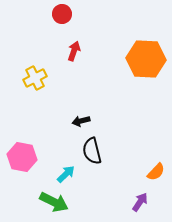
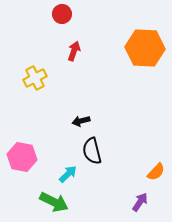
orange hexagon: moved 1 px left, 11 px up
cyan arrow: moved 2 px right
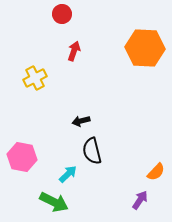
purple arrow: moved 2 px up
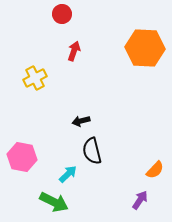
orange semicircle: moved 1 px left, 2 px up
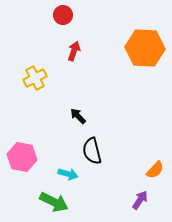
red circle: moved 1 px right, 1 px down
black arrow: moved 3 px left, 5 px up; rotated 60 degrees clockwise
cyan arrow: rotated 60 degrees clockwise
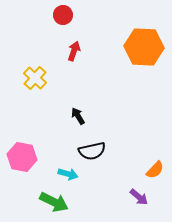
orange hexagon: moved 1 px left, 1 px up
yellow cross: rotated 20 degrees counterclockwise
black arrow: rotated 12 degrees clockwise
black semicircle: rotated 88 degrees counterclockwise
purple arrow: moved 1 px left, 3 px up; rotated 96 degrees clockwise
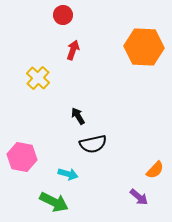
red arrow: moved 1 px left, 1 px up
yellow cross: moved 3 px right
black semicircle: moved 1 px right, 7 px up
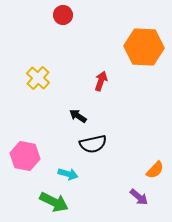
red arrow: moved 28 px right, 31 px down
black arrow: rotated 24 degrees counterclockwise
pink hexagon: moved 3 px right, 1 px up
